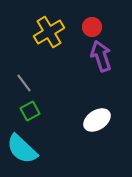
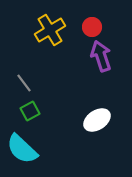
yellow cross: moved 1 px right, 2 px up
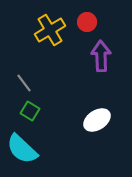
red circle: moved 5 px left, 5 px up
purple arrow: rotated 16 degrees clockwise
green square: rotated 30 degrees counterclockwise
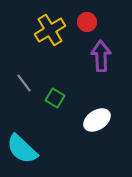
green square: moved 25 px right, 13 px up
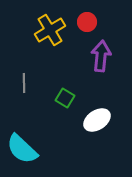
purple arrow: rotated 8 degrees clockwise
gray line: rotated 36 degrees clockwise
green square: moved 10 px right
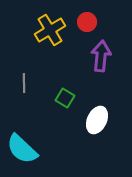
white ellipse: rotated 32 degrees counterclockwise
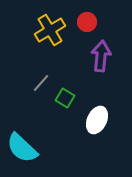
gray line: moved 17 px right; rotated 42 degrees clockwise
cyan semicircle: moved 1 px up
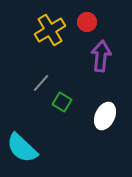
green square: moved 3 px left, 4 px down
white ellipse: moved 8 px right, 4 px up
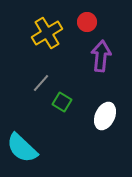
yellow cross: moved 3 px left, 3 px down
